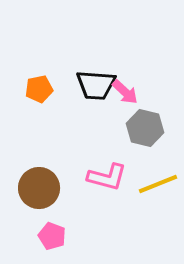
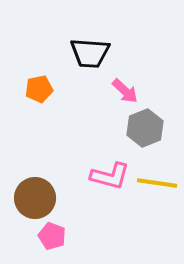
black trapezoid: moved 6 px left, 32 px up
pink arrow: moved 1 px up
gray hexagon: rotated 24 degrees clockwise
pink L-shape: moved 3 px right, 1 px up
yellow line: moved 1 px left, 1 px up; rotated 30 degrees clockwise
brown circle: moved 4 px left, 10 px down
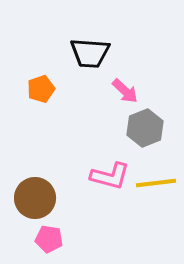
orange pentagon: moved 2 px right; rotated 8 degrees counterclockwise
yellow line: moved 1 px left; rotated 15 degrees counterclockwise
pink pentagon: moved 3 px left, 3 px down; rotated 12 degrees counterclockwise
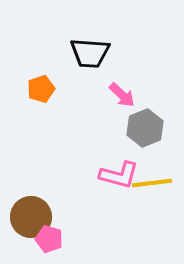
pink arrow: moved 3 px left, 4 px down
pink L-shape: moved 9 px right, 1 px up
yellow line: moved 4 px left
brown circle: moved 4 px left, 19 px down
pink pentagon: rotated 8 degrees clockwise
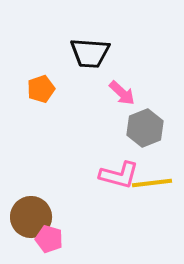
pink arrow: moved 2 px up
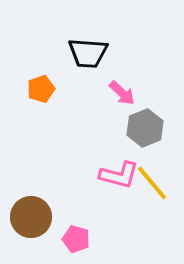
black trapezoid: moved 2 px left
yellow line: rotated 57 degrees clockwise
pink pentagon: moved 27 px right
